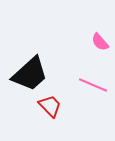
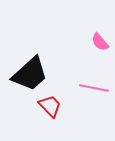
pink line: moved 1 px right, 3 px down; rotated 12 degrees counterclockwise
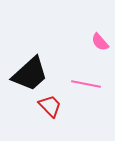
pink line: moved 8 px left, 4 px up
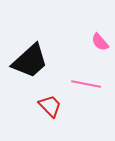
black trapezoid: moved 13 px up
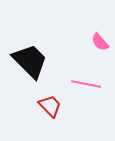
black trapezoid: rotated 93 degrees counterclockwise
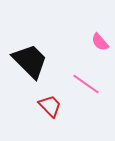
pink line: rotated 24 degrees clockwise
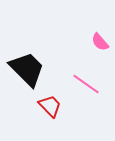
black trapezoid: moved 3 px left, 8 px down
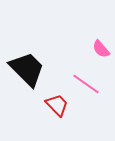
pink semicircle: moved 1 px right, 7 px down
red trapezoid: moved 7 px right, 1 px up
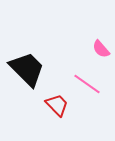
pink line: moved 1 px right
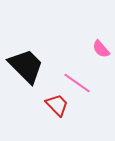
black trapezoid: moved 1 px left, 3 px up
pink line: moved 10 px left, 1 px up
